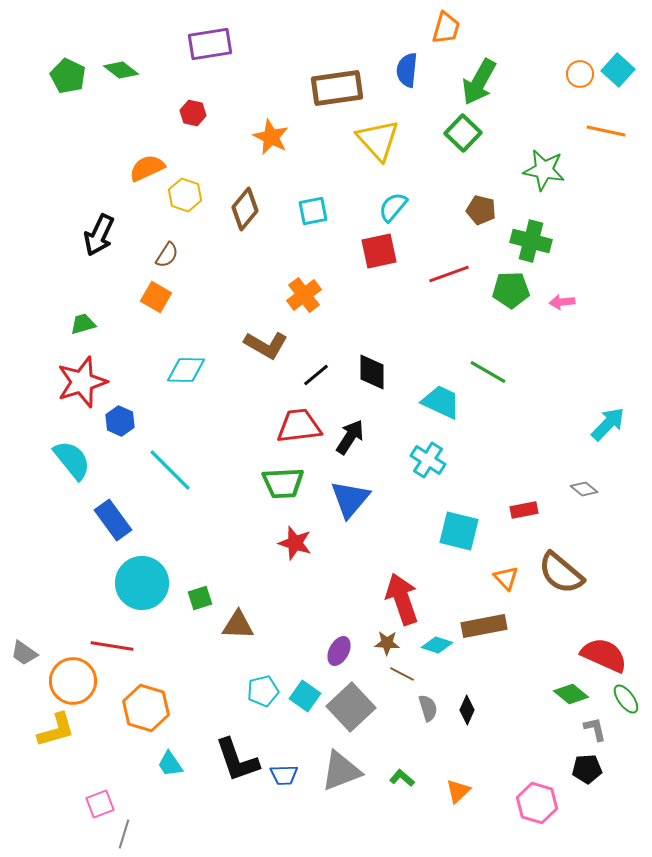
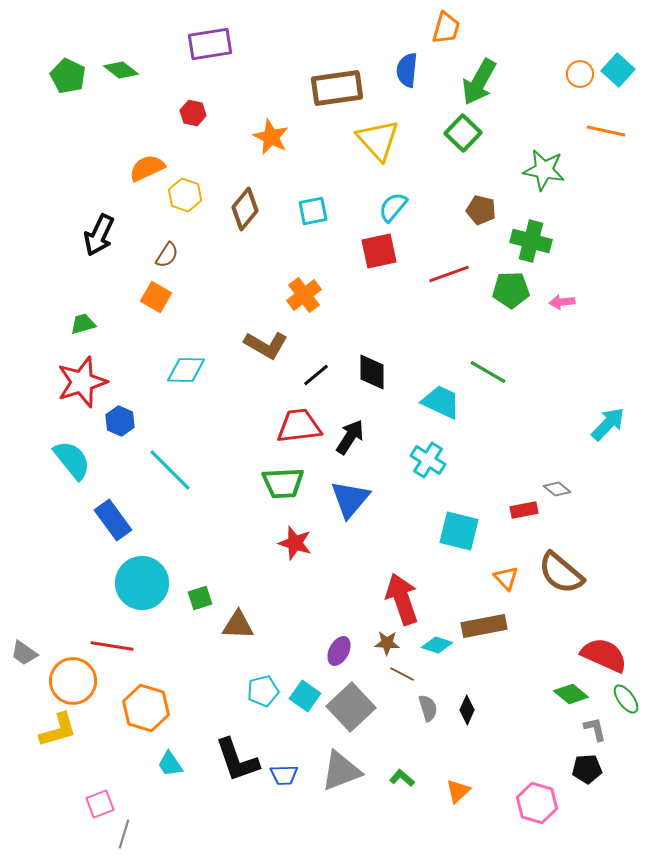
gray diamond at (584, 489): moved 27 px left
yellow L-shape at (56, 730): moved 2 px right
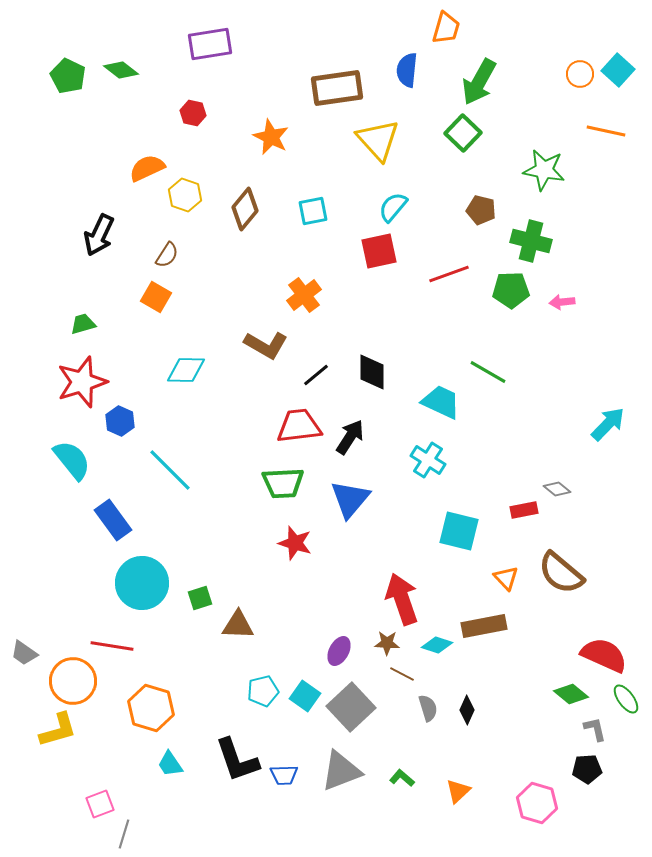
orange hexagon at (146, 708): moved 5 px right
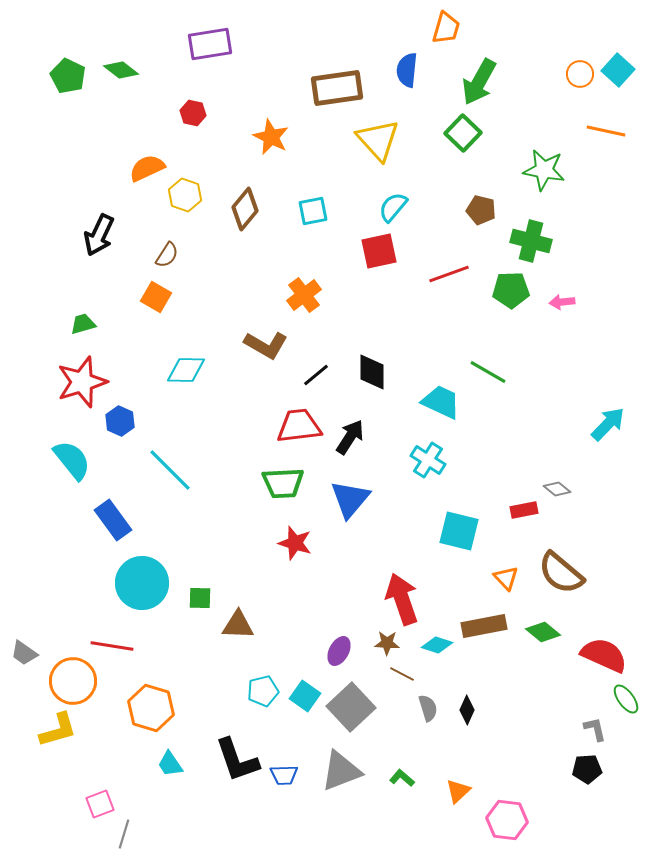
green square at (200, 598): rotated 20 degrees clockwise
green diamond at (571, 694): moved 28 px left, 62 px up
pink hexagon at (537, 803): moved 30 px left, 17 px down; rotated 9 degrees counterclockwise
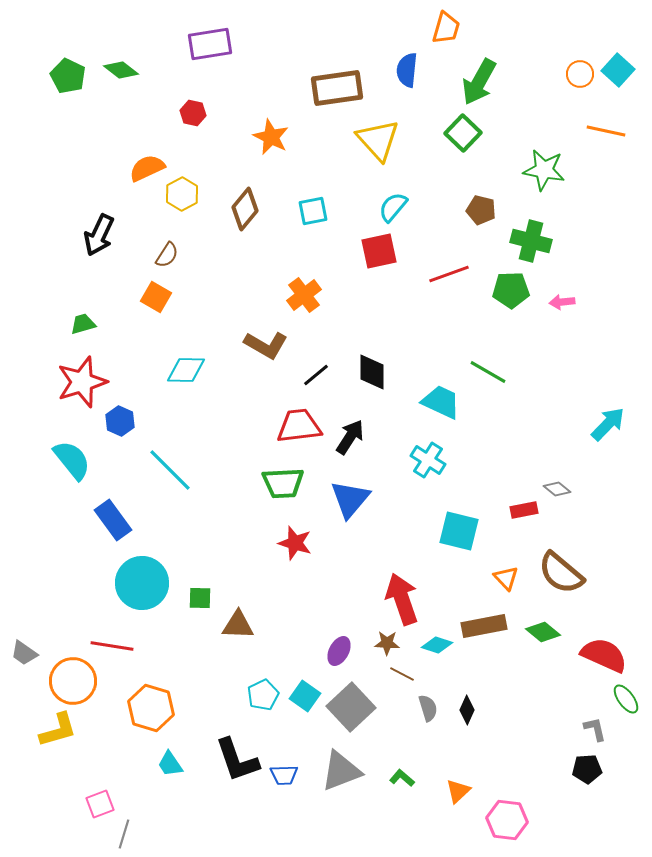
yellow hexagon at (185, 195): moved 3 px left, 1 px up; rotated 12 degrees clockwise
cyan pentagon at (263, 691): moved 4 px down; rotated 12 degrees counterclockwise
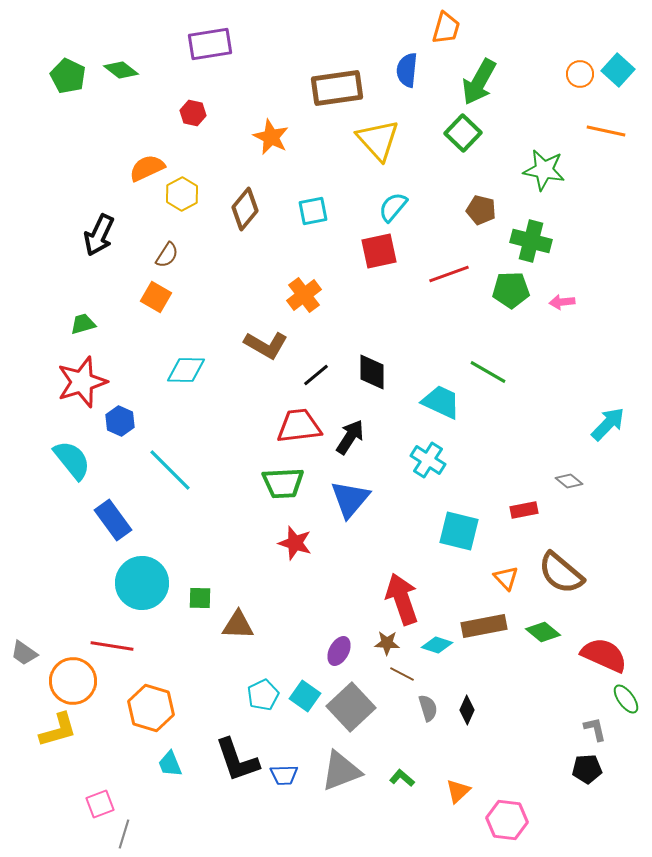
gray diamond at (557, 489): moved 12 px right, 8 px up
cyan trapezoid at (170, 764): rotated 12 degrees clockwise
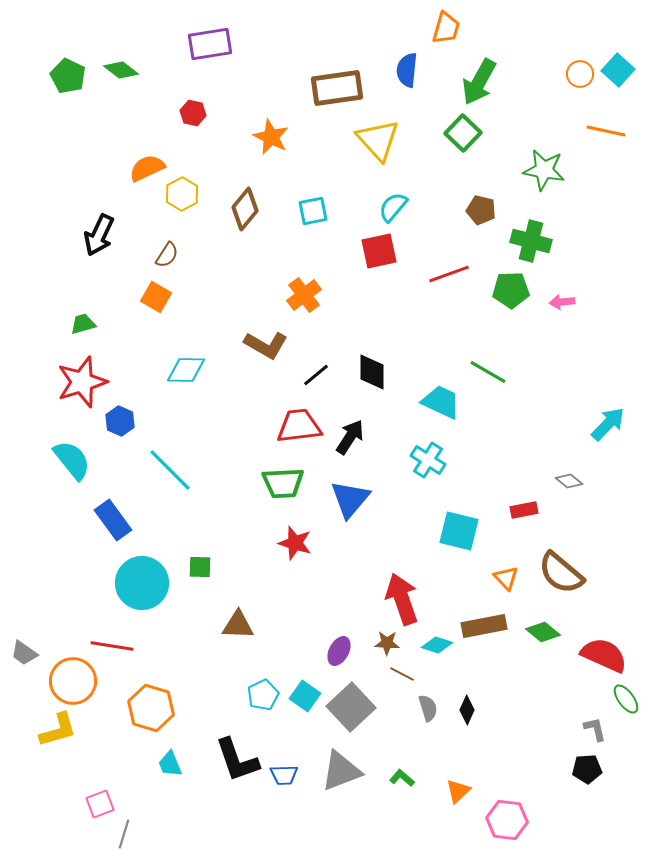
green square at (200, 598): moved 31 px up
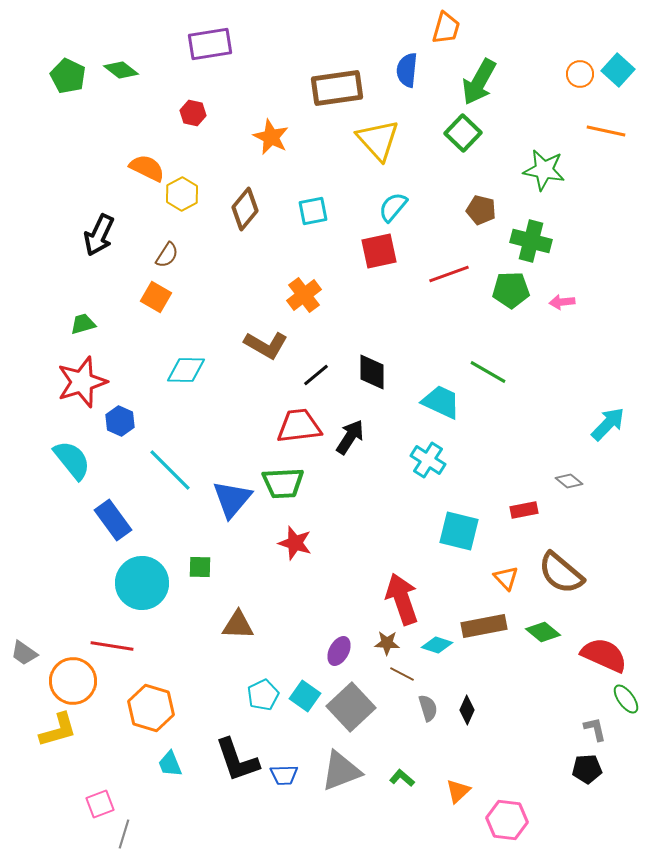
orange semicircle at (147, 168): rotated 51 degrees clockwise
blue triangle at (350, 499): moved 118 px left
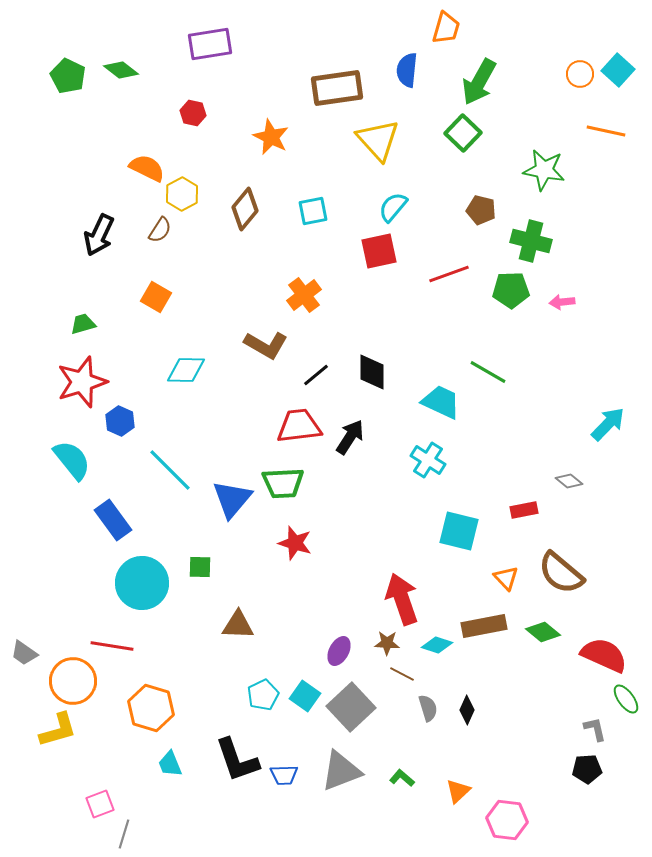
brown semicircle at (167, 255): moved 7 px left, 25 px up
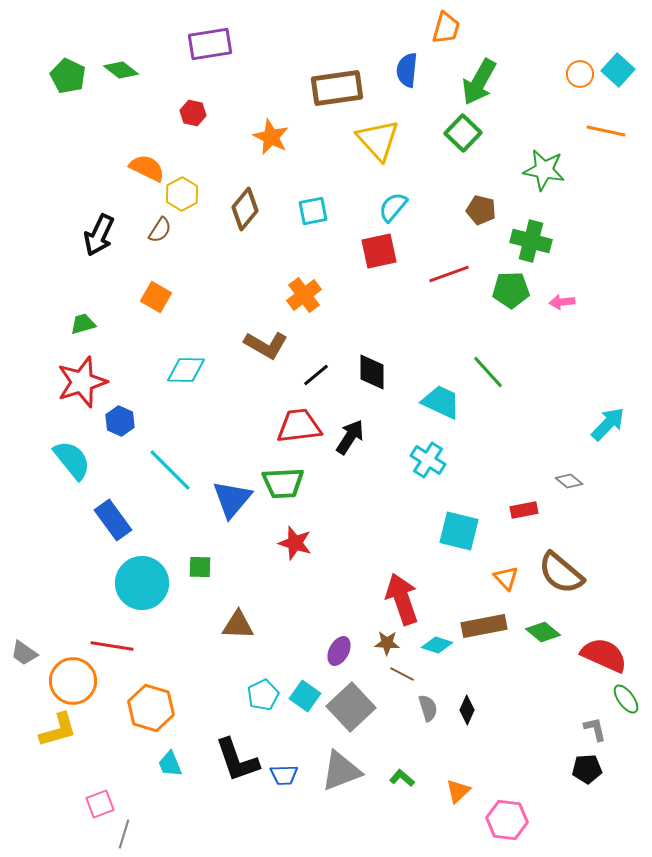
green line at (488, 372): rotated 18 degrees clockwise
